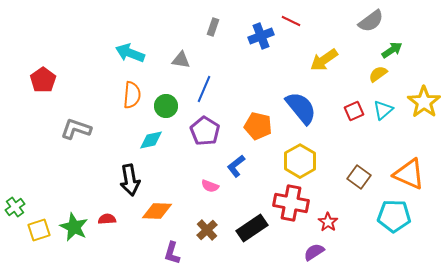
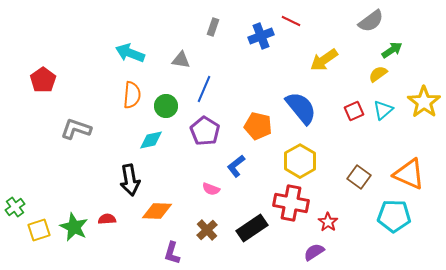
pink semicircle: moved 1 px right, 3 px down
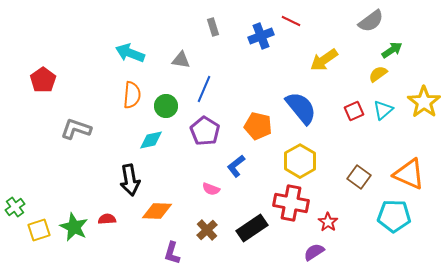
gray rectangle: rotated 36 degrees counterclockwise
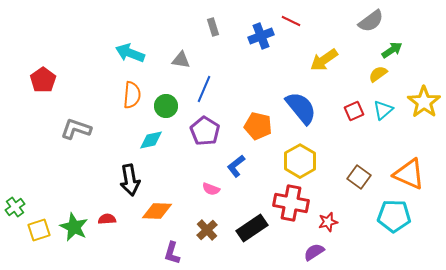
red star: rotated 24 degrees clockwise
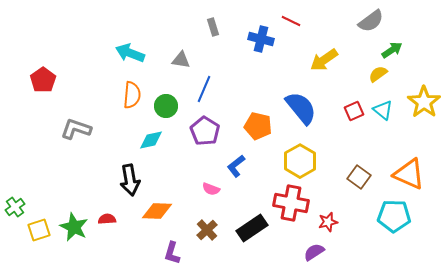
blue cross: moved 3 px down; rotated 35 degrees clockwise
cyan triangle: rotated 40 degrees counterclockwise
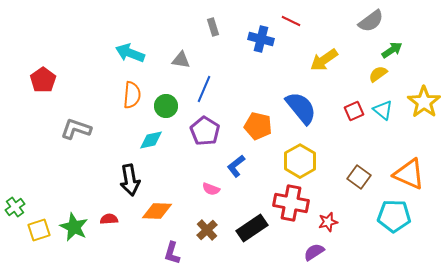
red semicircle: moved 2 px right
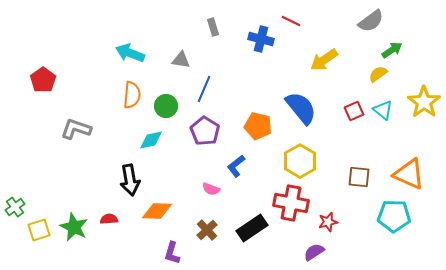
brown square: rotated 30 degrees counterclockwise
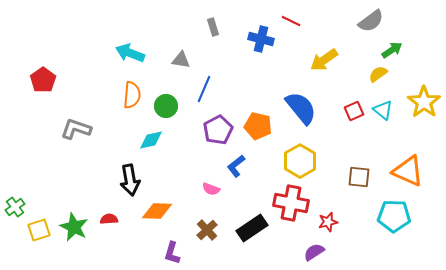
purple pentagon: moved 13 px right, 1 px up; rotated 12 degrees clockwise
orange triangle: moved 1 px left, 3 px up
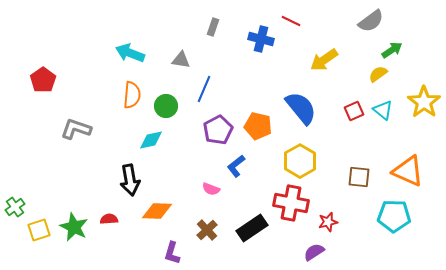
gray rectangle: rotated 36 degrees clockwise
